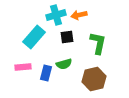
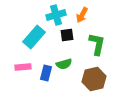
orange arrow: moved 3 px right; rotated 49 degrees counterclockwise
black square: moved 2 px up
green L-shape: moved 1 px left, 1 px down
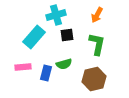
orange arrow: moved 15 px right
